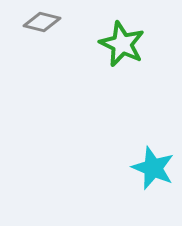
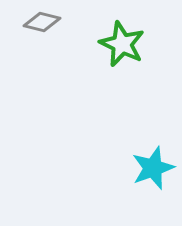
cyan star: rotated 30 degrees clockwise
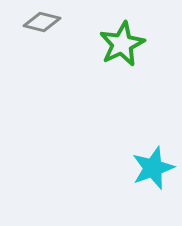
green star: rotated 21 degrees clockwise
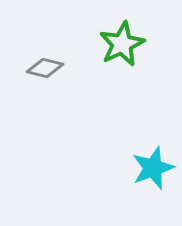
gray diamond: moved 3 px right, 46 px down
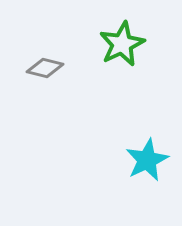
cyan star: moved 6 px left, 8 px up; rotated 6 degrees counterclockwise
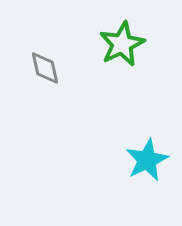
gray diamond: rotated 63 degrees clockwise
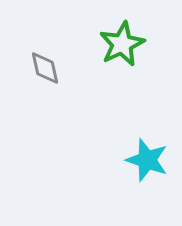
cyan star: rotated 27 degrees counterclockwise
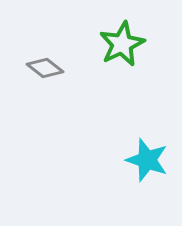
gray diamond: rotated 39 degrees counterclockwise
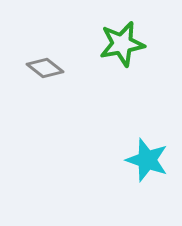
green star: rotated 15 degrees clockwise
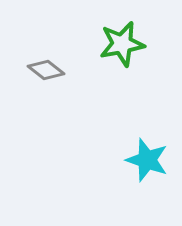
gray diamond: moved 1 px right, 2 px down
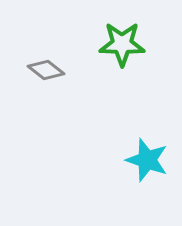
green star: rotated 12 degrees clockwise
